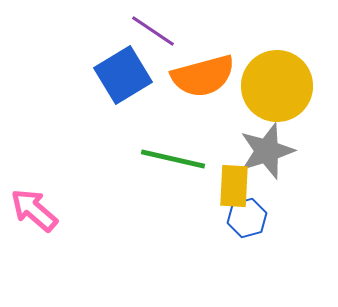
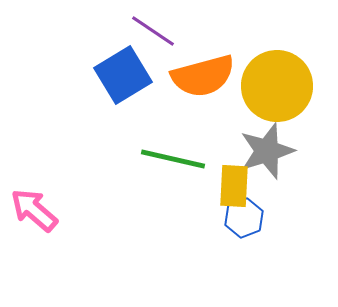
blue hexagon: moved 3 px left; rotated 6 degrees counterclockwise
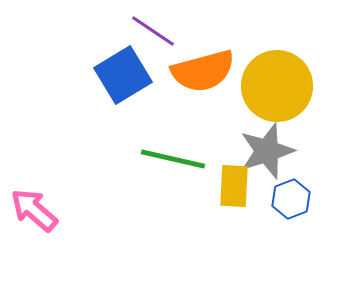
orange semicircle: moved 5 px up
blue hexagon: moved 47 px right, 19 px up
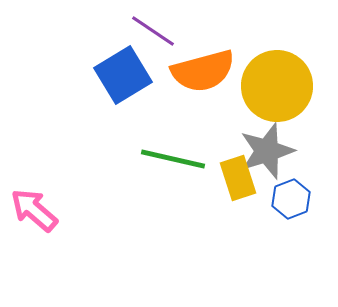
yellow rectangle: moved 4 px right, 8 px up; rotated 21 degrees counterclockwise
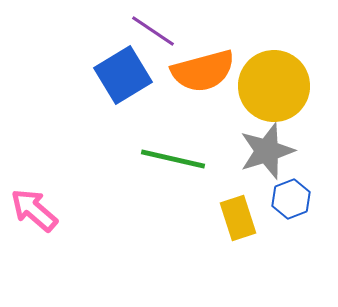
yellow circle: moved 3 px left
yellow rectangle: moved 40 px down
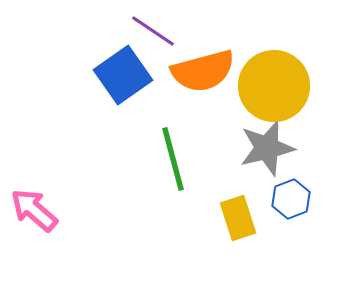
blue square: rotated 4 degrees counterclockwise
gray star: moved 3 px up; rotated 4 degrees clockwise
green line: rotated 62 degrees clockwise
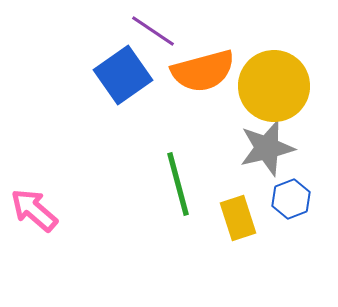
green line: moved 5 px right, 25 px down
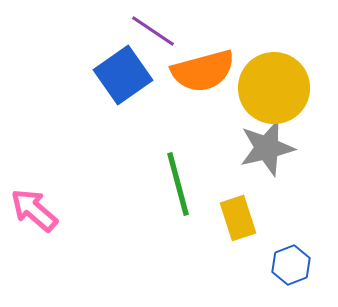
yellow circle: moved 2 px down
blue hexagon: moved 66 px down
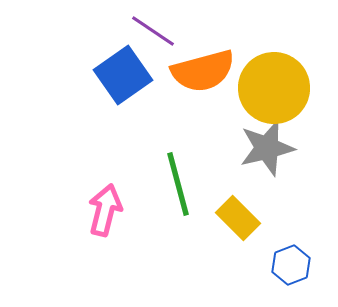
pink arrow: moved 71 px right; rotated 63 degrees clockwise
yellow rectangle: rotated 27 degrees counterclockwise
